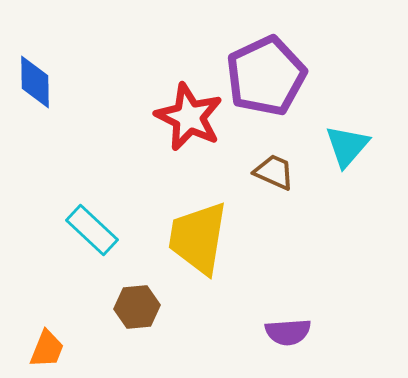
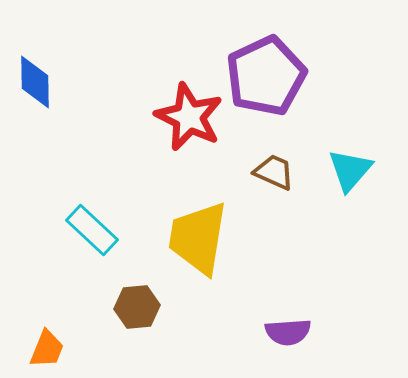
cyan triangle: moved 3 px right, 24 px down
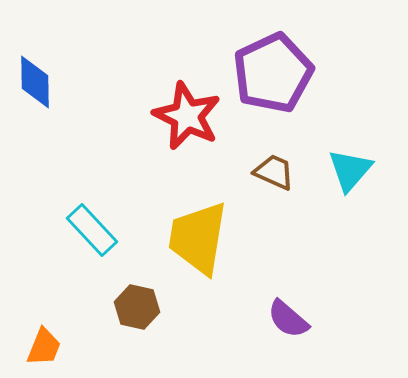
purple pentagon: moved 7 px right, 3 px up
red star: moved 2 px left, 1 px up
cyan rectangle: rotated 4 degrees clockwise
brown hexagon: rotated 18 degrees clockwise
purple semicircle: moved 13 px up; rotated 45 degrees clockwise
orange trapezoid: moved 3 px left, 2 px up
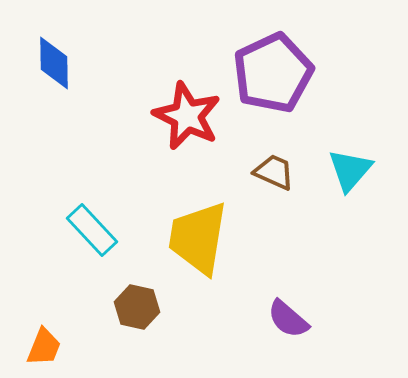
blue diamond: moved 19 px right, 19 px up
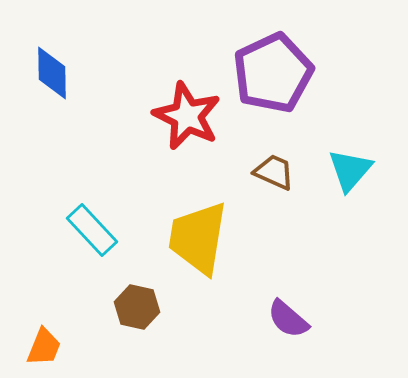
blue diamond: moved 2 px left, 10 px down
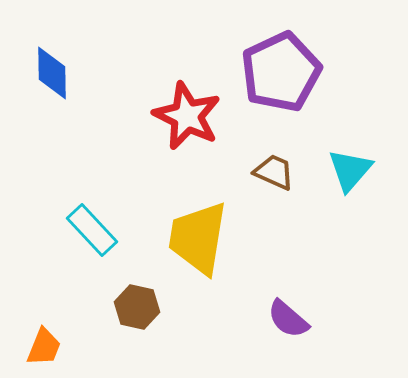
purple pentagon: moved 8 px right, 1 px up
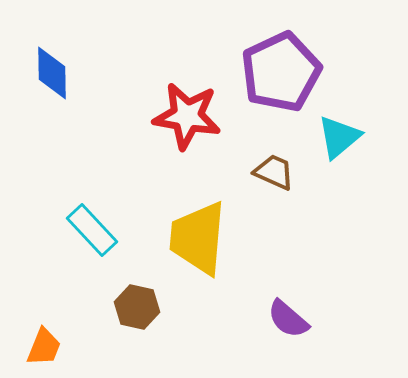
red star: rotated 16 degrees counterclockwise
cyan triangle: moved 11 px left, 33 px up; rotated 9 degrees clockwise
yellow trapezoid: rotated 4 degrees counterclockwise
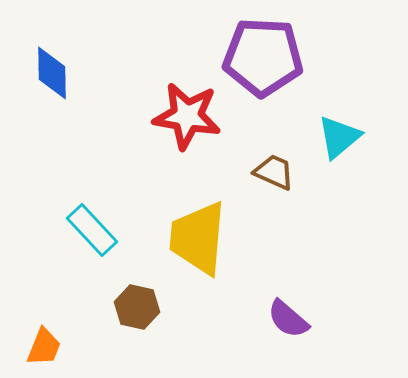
purple pentagon: moved 18 px left, 15 px up; rotated 28 degrees clockwise
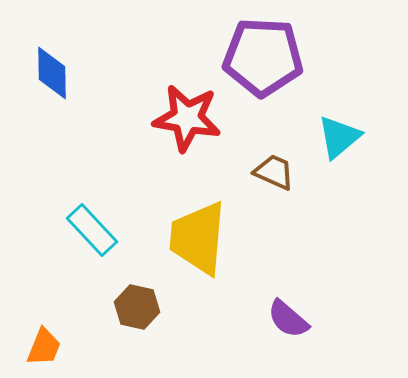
red star: moved 2 px down
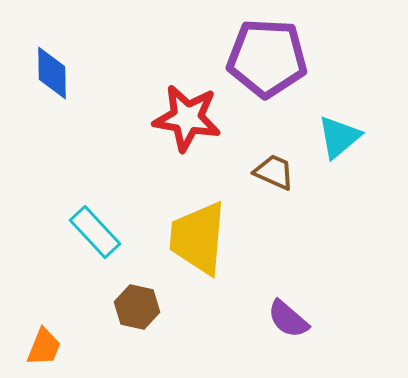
purple pentagon: moved 4 px right, 1 px down
cyan rectangle: moved 3 px right, 2 px down
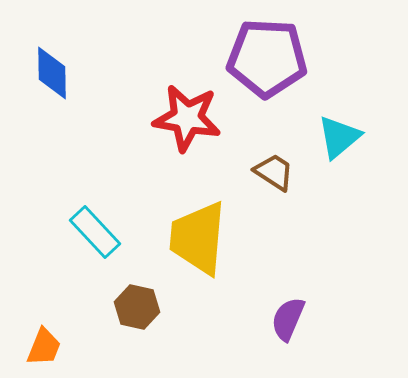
brown trapezoid: rotated 9 degrees clockwise
purple semicircle: rotated 72 degrees clockwise
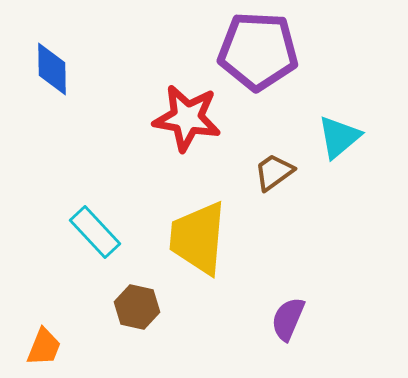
purple pentagon: moved 9 px left, 7 px up
blue diamond: moved 4 px up
brown trapezoid: rotated 69 degrees counterclockwise
